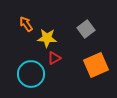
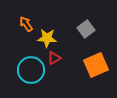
cyan circle: moved 4 px up
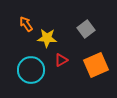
red triangle: moved 7 px right, 2 px down
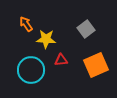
yellow star: moved 1 px left, 1 px down
red triangle: rotated 24 degrees clockwise
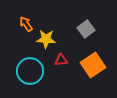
orange square: moved 3 px left; rotated 10 degrees counterclockwise
cyan circle: moved 1 px left, 1 px down
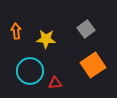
orange arrow: moved 10 px left, 7 px down; rotated 28 degrees clockwise
red triangle: moved 6 px left, 23 px down
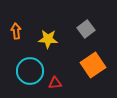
yellow star: moved 2 px right
